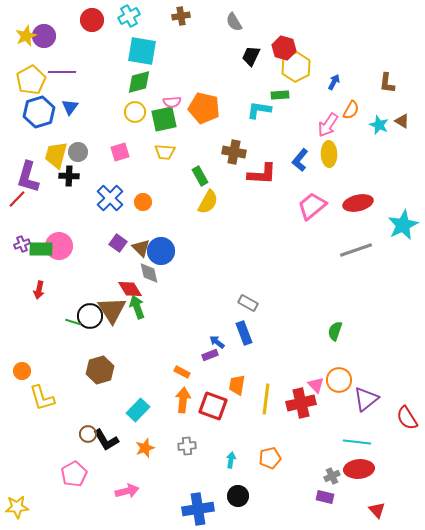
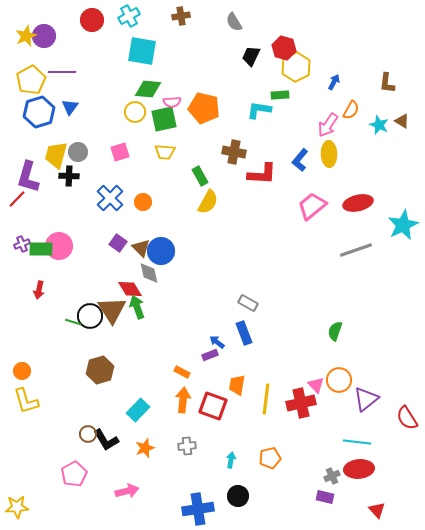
green diamond at (139, 82): moved 9 px right, 7 px down; rotated 20 degrees clockwise
yellow L-shape at (42, 398): moved 16 px left, 3 px down
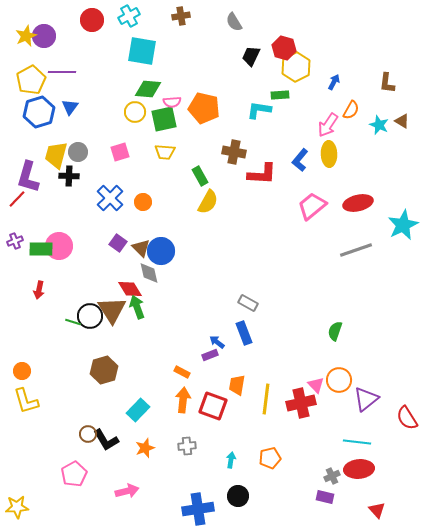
purple cross at (22, 244): moved 7 px left, 3 px up
brown hexagon at (100, 370): moved 4 px right
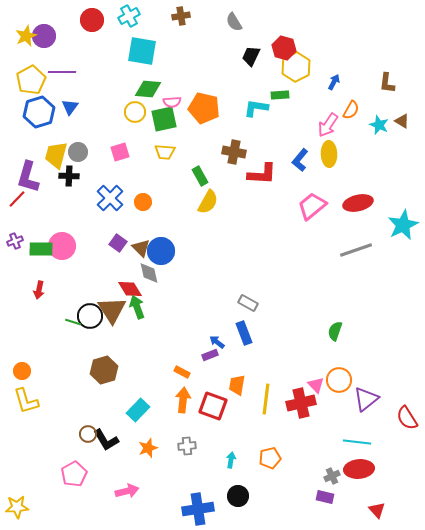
cyan L-shape at (259, 110): moved 3 px left, 2 px up
pink circle at (59, 246): moved 3 px right
orange star at (145, 448): moved 3 px right
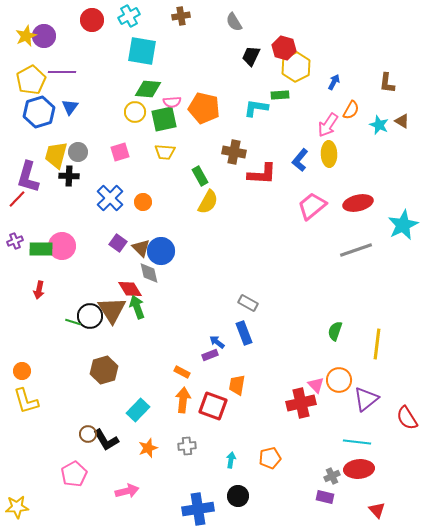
yellow line at (266, 399): moved 111 px right, 55 px up
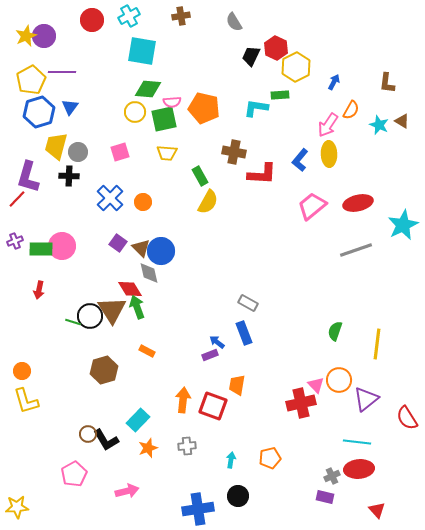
red hexagon at (284, 48): moved 8 px left; rotated 10 degrees clockwise
yellow trapezoid at (165, 152): moved 2 px right, 1 px down
yellow trapezoid at (56, 155): moved 9 px up
orange rectangle at (182, 372): moved 35 px left, 21 px up
cyan rectangle at (138, 410): moved 10 px down
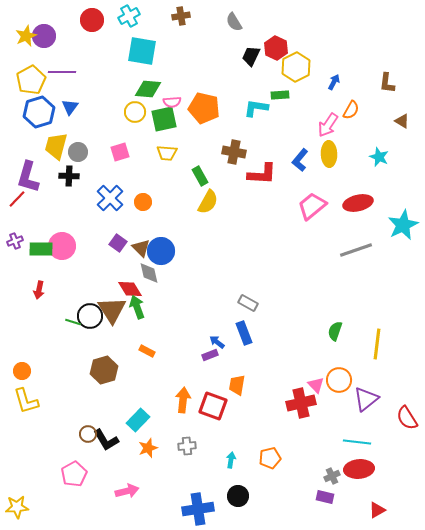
cyan star at (379, 125): moved 32 px down
red triangle at (377, 510): rotated 42 degrees clockwise
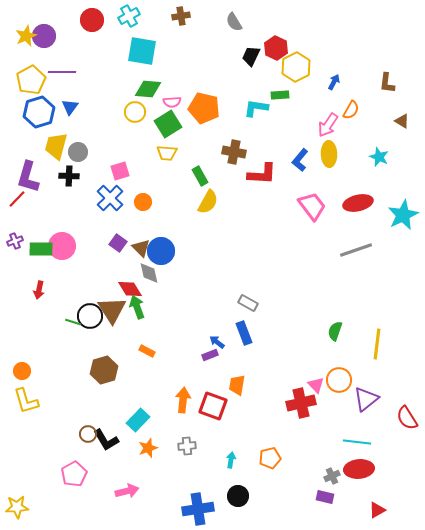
green square at (164, 119): moved 4 px right, 5 px down; rotated 20 degrees counterclockwise
pink square at (120, 152): moved 19 px down
pink trapezoid at (312, 206): rotated 92 degrees clockwise
cyan star at (403, 225): moved 10 px up
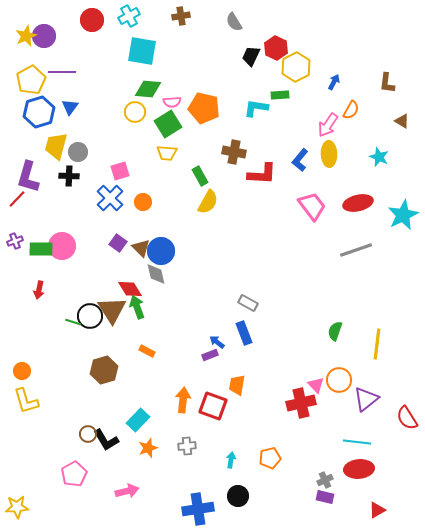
gray diamond at (149, 273): moved 7 px right, 1 px down
gray cross at (332, 476): moved 7 px left, 4 px down
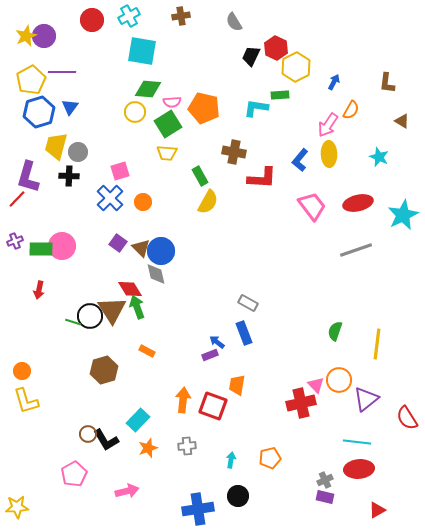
red L-shape at (262, 174): moved 4 px down
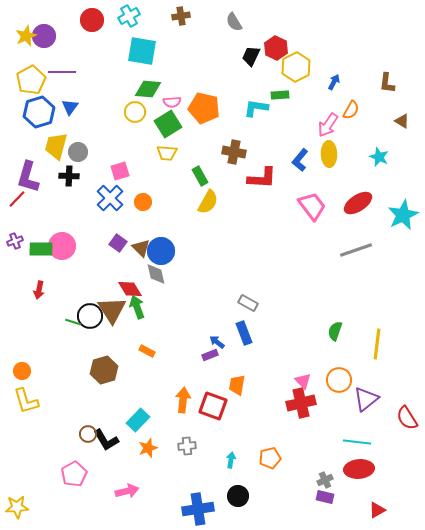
red ellipse at (358, 203): rotated 20 degrees counterclockwise
pink triangle at (316, 385): moved 13 px left, 4 px up
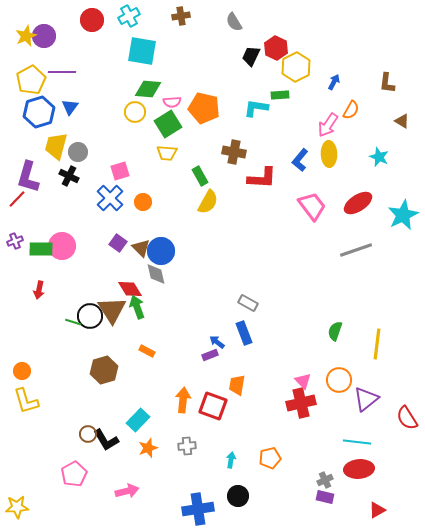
black cross at (69, 176): rotated 24 degrees clockwise
